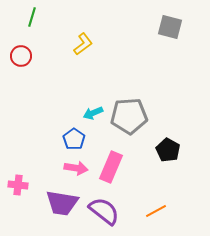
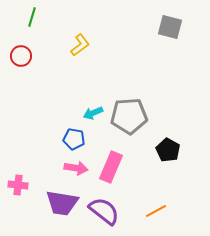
yellow L-shape: moved 3 px left, 1 px down
blue pentagon: rotated 25 degrees counterclockwise
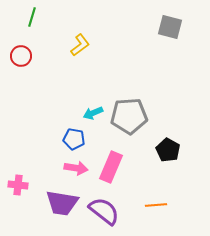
orange line: moved 6 px up; rotated 25 degrees clockwise
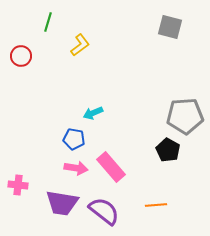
green line: moved 16 px right, 5 px down
gray pentagon: moved 56 px right
pink rectangle: rotated 64 degrees counterclockwise
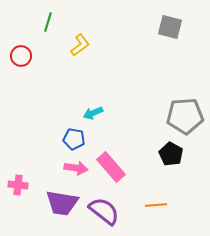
black pentagon: moved 3 px right, 4 px down
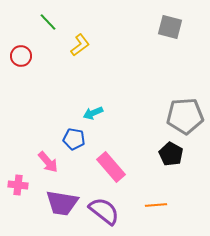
green line: rotated 60 degrees counterclockwise
pink arrow: moved 28 px left, 6 px up; rotated 40 degrees clockwise
